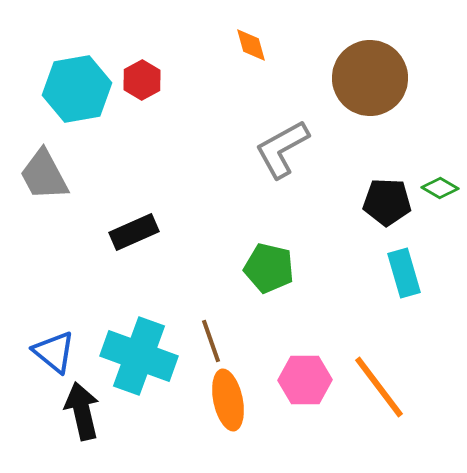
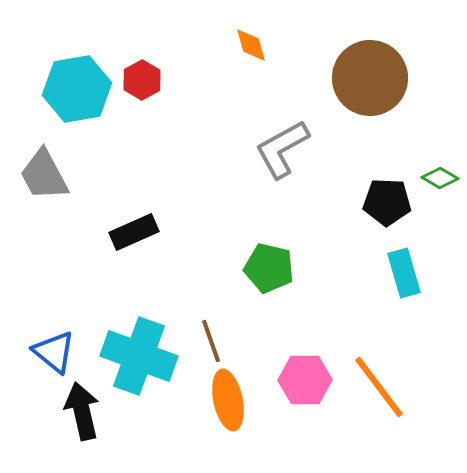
green diamond: moved 10 px up
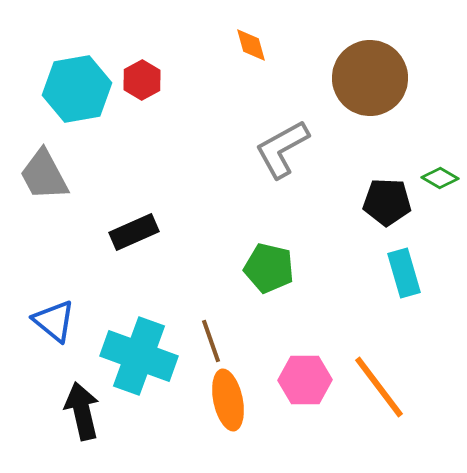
blue triangle: moved 31 px up
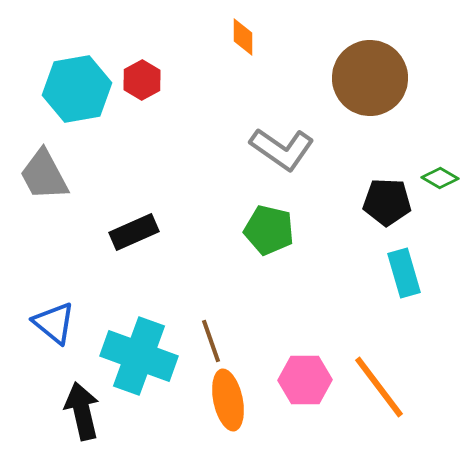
orange diamond: moved 8 px left, 8 px up; rotated 15 degrees clockwise
gray L-shape: rotated 116 degrees counterclockwise
green pentagon: moved 38 px up
blue triangle: moved 2 px down
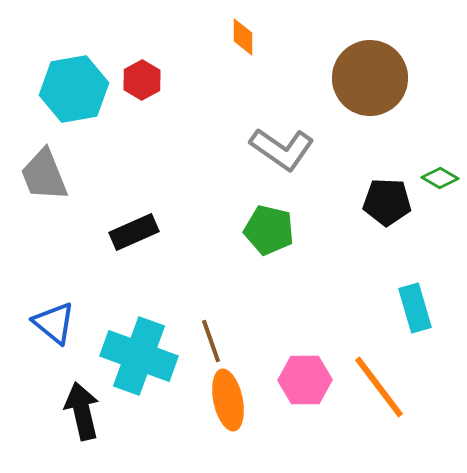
cyan hexagon: moved 3 px left
gray trapezoid: rotated 6 degrees clockwise
cyan rectangle: moved 11 px right, 35 px down
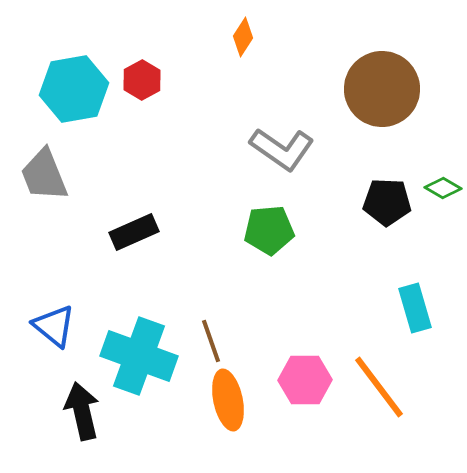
orange diamond: rotated 33 degrees clockwise
brown circle: moved 12 px right, 11 px down
green diamond: moved 3 px right, 10 px down
green pentagon: rotated 18 degrees counterclockwise
blue triangle: moved 3 px down
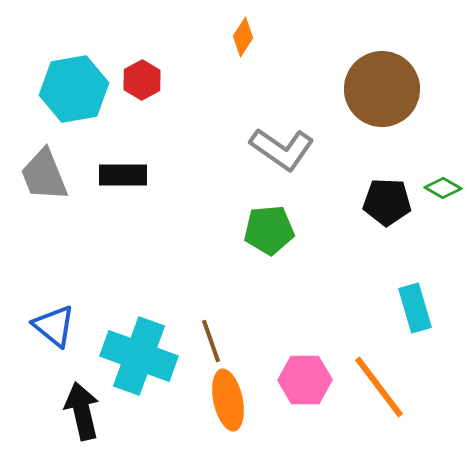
black rectangle: moved 11 px left, 57 px up; rotated 24 degrees clockwise
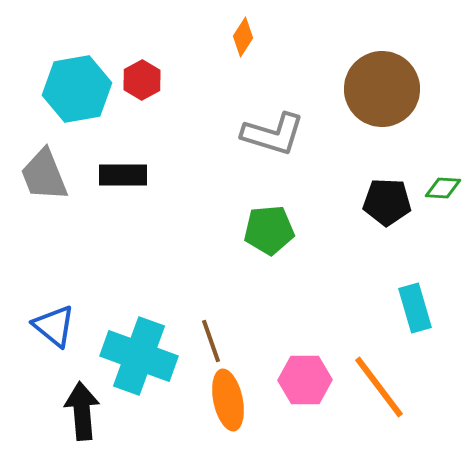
cyan hexagon: moved 3 px right
gray L-shape: moved 9 px left, 15 px up; rotated 18 degrees counterclockwise
green diamond: rotated 27 degrees counterclockwise
black arrow: rotated 8 degrees clockwise
